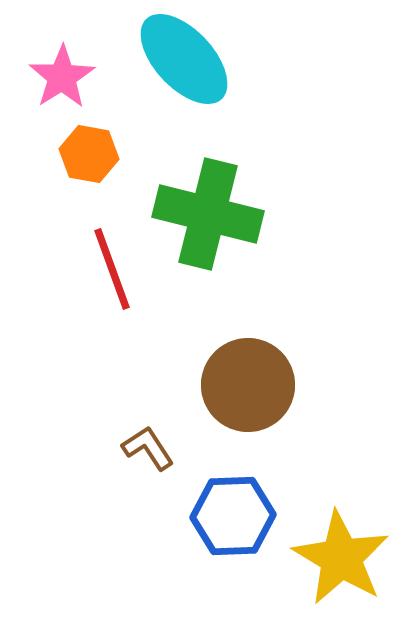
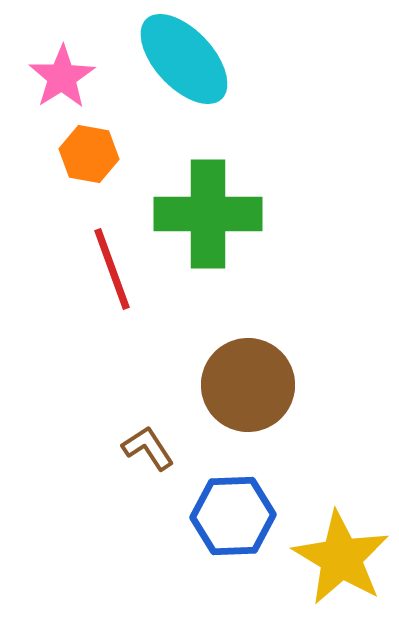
green cross: rotated 14 degrees counterclockwise
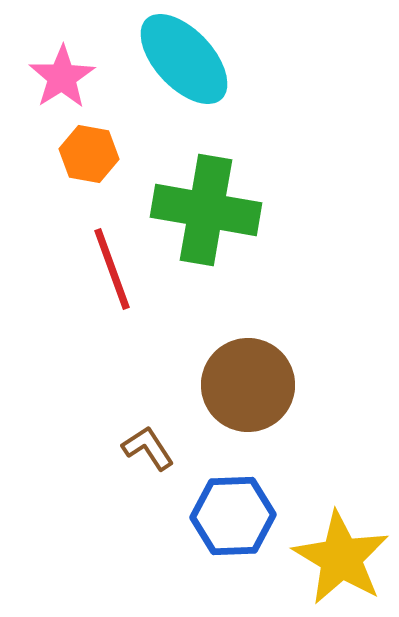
green cross: moved 2 px left, 4 px up; rotated 10 degrees clockwise
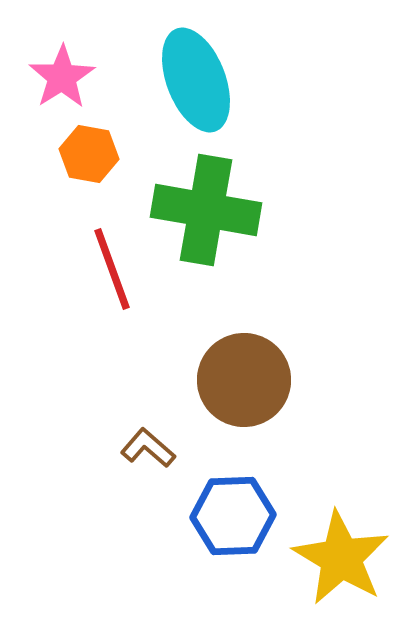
cyan ellipse: moved 12 px right, 21 px down; rotated 22 degrees clockwise
brown circle: moved 4 px left, 5 px up
brown L-shape: rotated 16 degrees counterclockwise
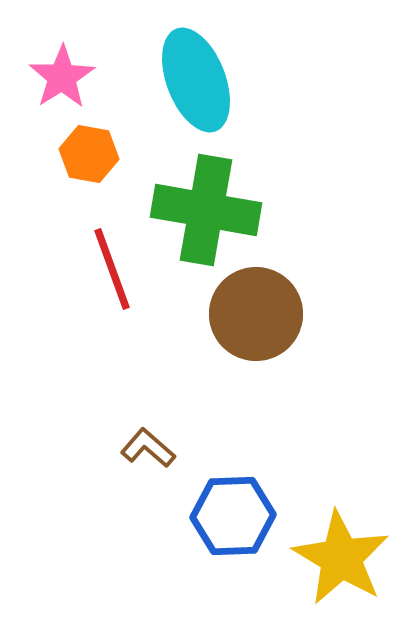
brown circle: moved 12 px right, 66 px up
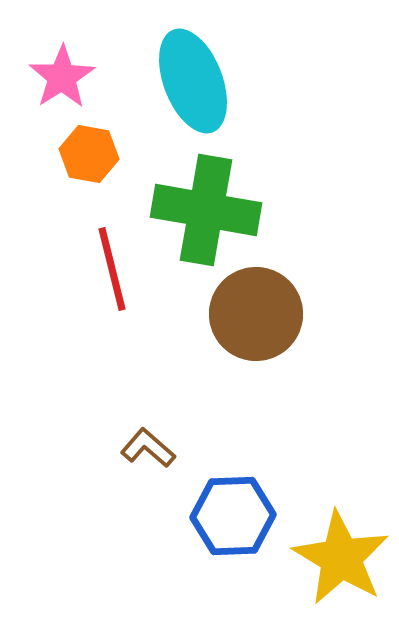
cyan ellipse: moved 3 px left, 1 px down
red line: rotated 6 degrees clockwise
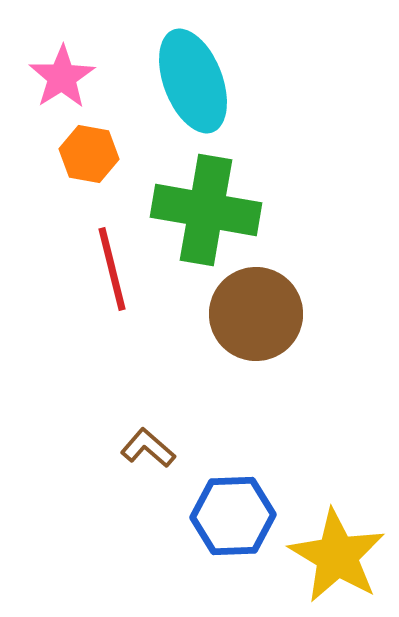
yellow star: moved 4 px left, 2 px up
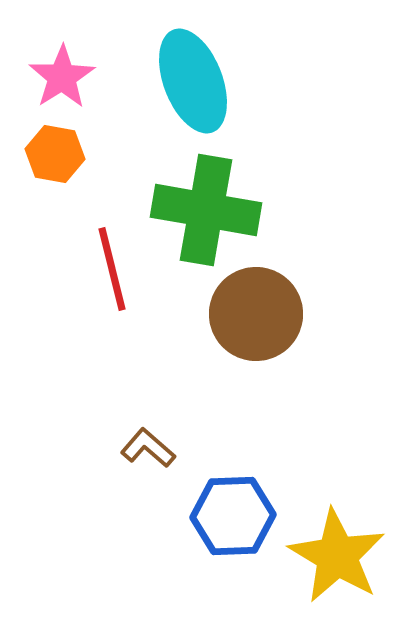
orange hexagon: moved 34 px left
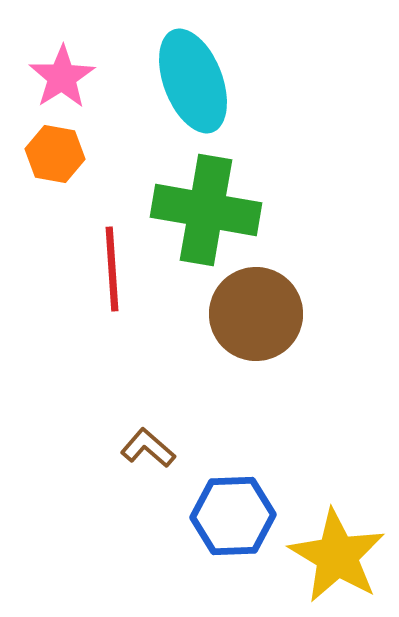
red line: rotated 10 degrees clockwise
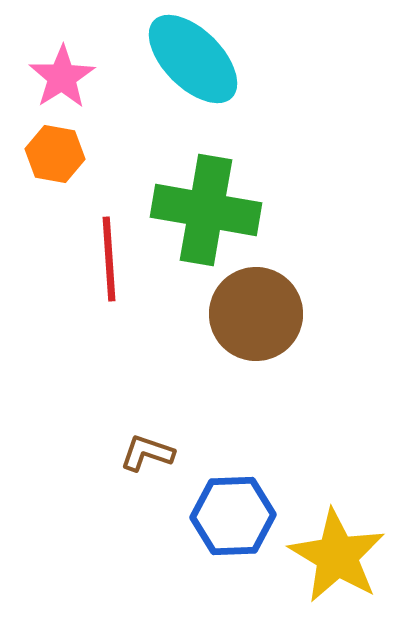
cyan ellipse: moved 22 px up; rotated 24 degrees counterclockwise
red line: moved 3 px left, 10 px up
brown L-shape: moved 1 px left, 5 px down; rotated 22 degrees counterclockwise
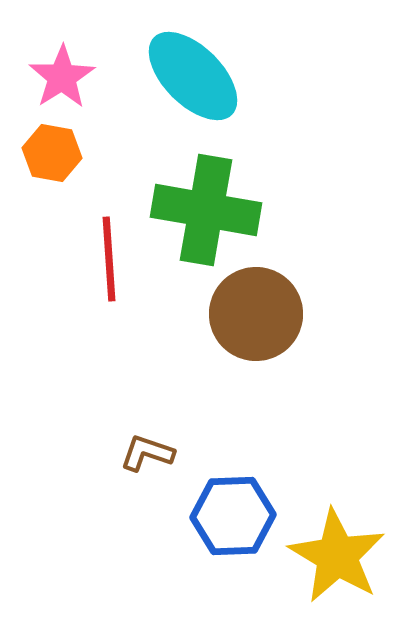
cyan ellipse: moved 17 px down
orange hexagon: moved 3 px left, 1 px up
